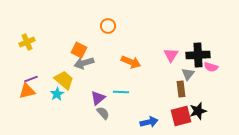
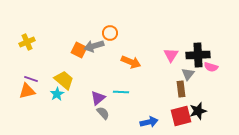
orange circle: moved 2 px right, 7 px down
gray arrow: moved 10 px right, 17 px up
purple line: rotated 40 degrees clockwise
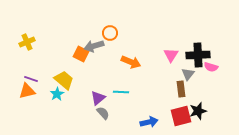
orange square: moved 2 px right, 4 px down
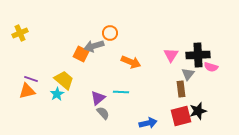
yellow cross: moved 7 px left, 9 px up
blue arrow: moved 1 px left, 1 px down
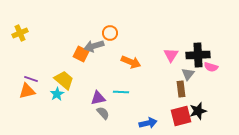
purple triangle: rotated 28 degrees clockwise
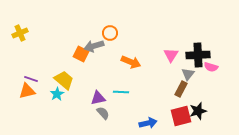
brown rectangle: rotated 35 degrees clockwise
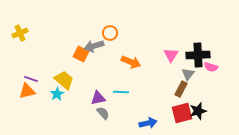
red square: moved 1 px right, 3 px up
